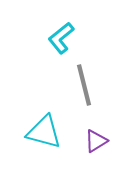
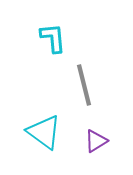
cyan L-shape: moved 8 px left; rotated 124 degrees clockwise
cyan triangle: rotated 21 degrees clockwise
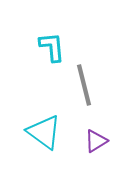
cyan L-shape: moved 1 px left, 9 px down
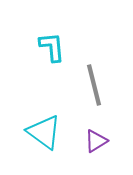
gray line: moved 10 px right
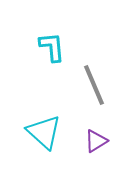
gray line: rotated 9 degrees counterclockwise
cyan triangle: rotated 6 degrees clockwise
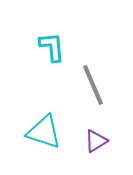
gray line: moved 1 px left
cyan triangle: rotated 24 degrees counterclockwise
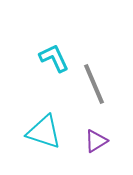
cyan L-shape: moved 2 px right, 11 px down; rotated 20 degrees counterclockwise
gray line: moved 1 px right, 1 px up
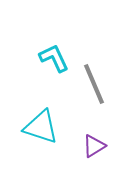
cyan triangle: moved 3 px left, 5 px up
purple triangle: moved 2 px left, 5 px down
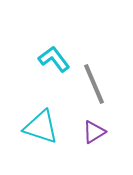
cyan L-shape: moved 1 px down; rotated 12 degrees counterclockwise
purple triangle: moved 14 px up
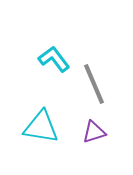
cyan triangle: rotated 9 degrees counterclockwise
purple triangle: rotated 15 degrees clockwise
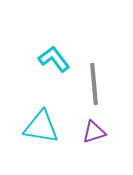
gray line: rotated 18 degrees clockwise
